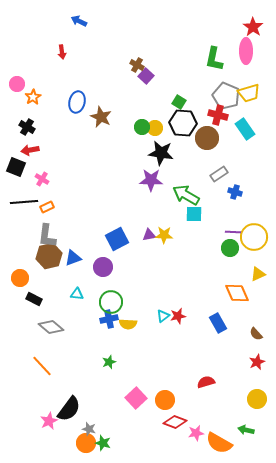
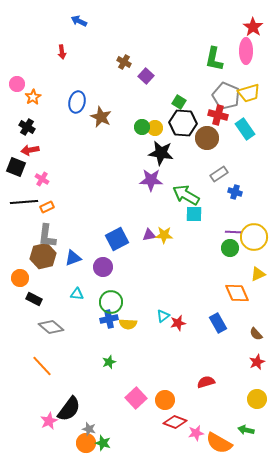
brown cross at (137, 65): moved 13 px left, 3 px up
brown hexagon at (49, 256): moved 6 px left
red star at (178, 316): moved 7 px down
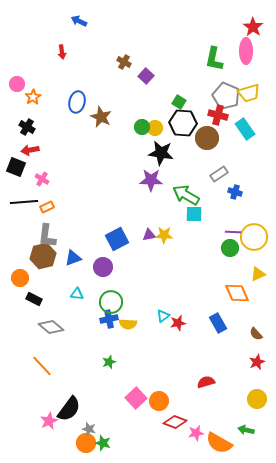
orange circle at (165, 400): moved 6 px left, 1 px down
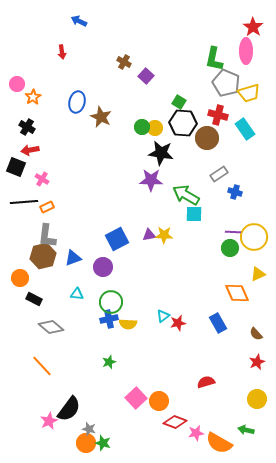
gray pentagon at (226, 96): moved 13 px up
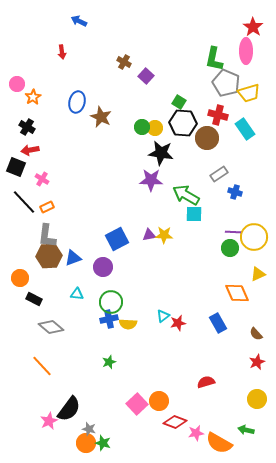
black line at (24, 202): rotated 52 degrees clockwise
brown hexagon at (43, 256): moved 6 px right; rotated 10 degrees clockwise
pink square at (136, 398): moved 1 px right, 6 px down
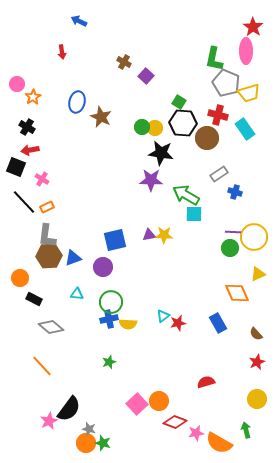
blue square at (117, 239): moved 2 px left, 1 px down; rotated 15 degrees clockwise
green arrow at (246, 430): rotated 63 degrees clockwise
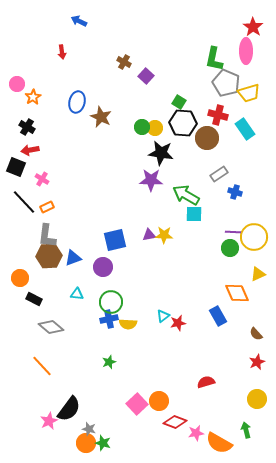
blue rectangle at (218, 323): moved 7 px up
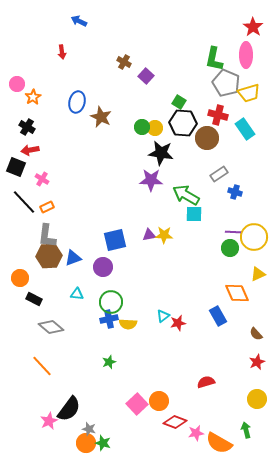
pink ellipse at (246, 51): moved 4 px down
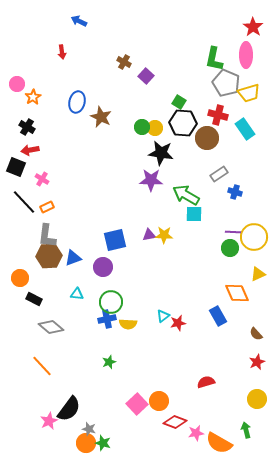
blue cross at (109, 319): moved 2 px left
